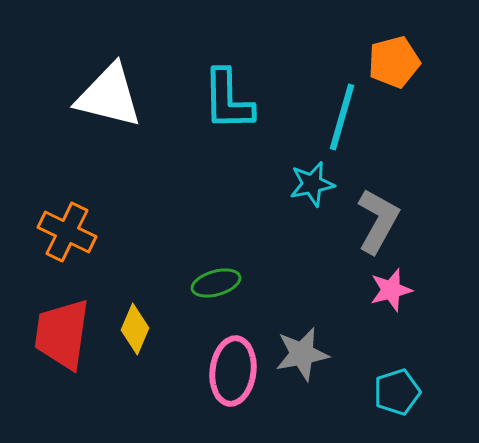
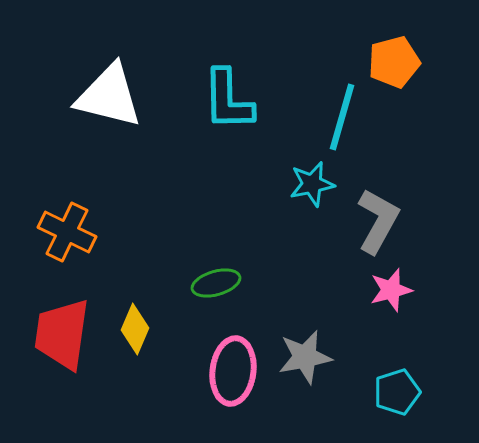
gray star: moved 3 px right, 3 px down
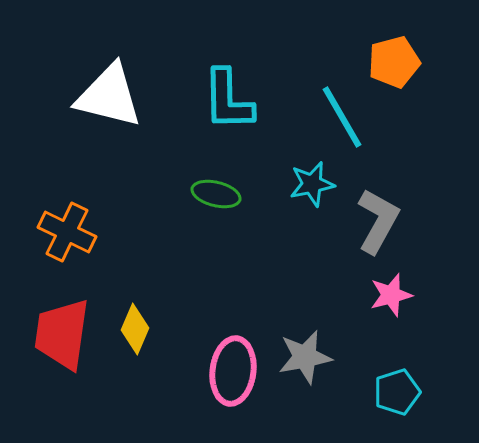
cyan line: rotated 46 degrees counterclockwise
green ellipse: moved 89 px up; rotated 30 degrees clockwise
pink star: moved 5 px down
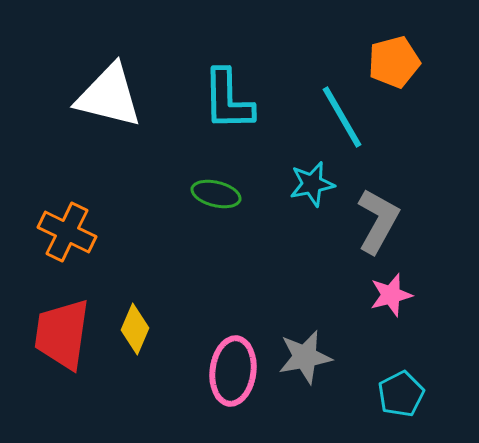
cyan pentagon: moved 4 px right, 2 px down; rotated 9 degrees counterclockwise
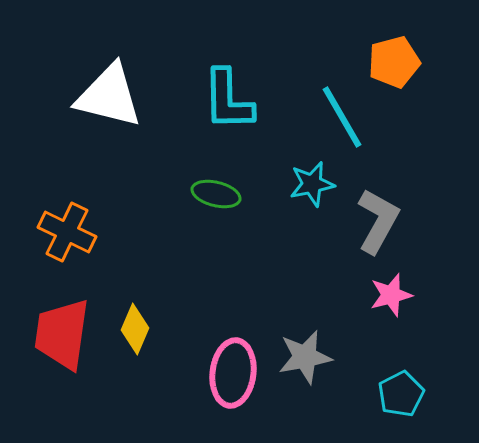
pink ellipse: moved 2 px down
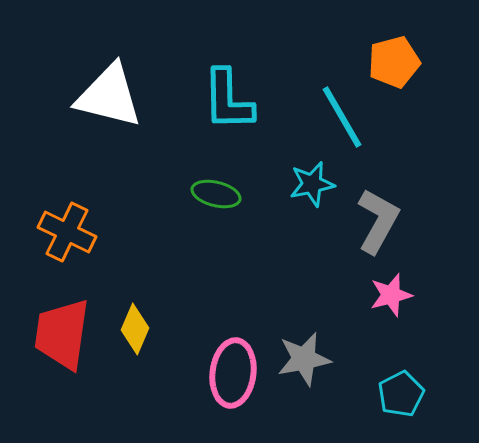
gray star: moved 1 px left, 2 px down
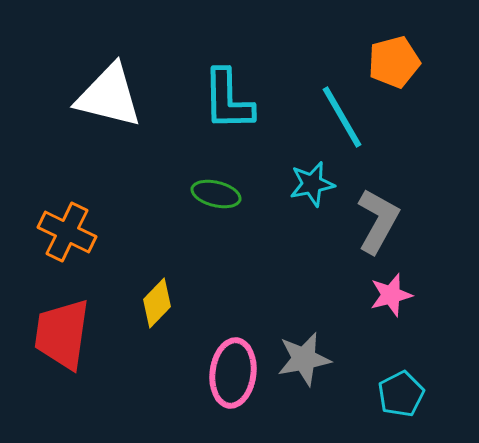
yellow diamond: moved 22 px right, 26 px up; rotated 21 degrees clockwise
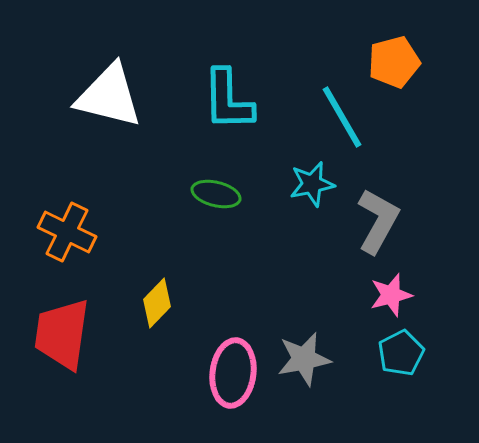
cyan pentagon: moved 41 px up
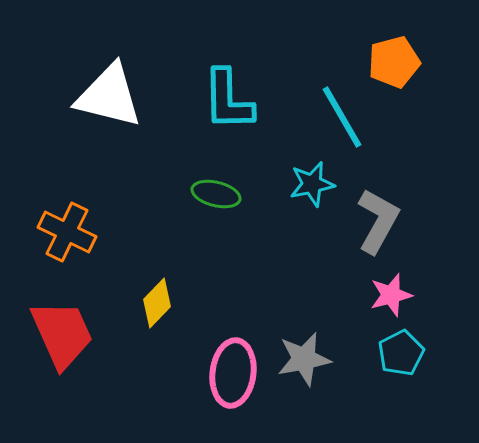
red trapezoid: rotated 148 degrees clockwise
